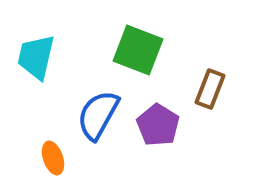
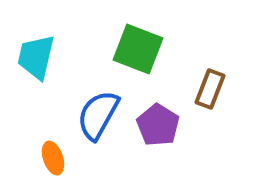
green square: moved 1 px up
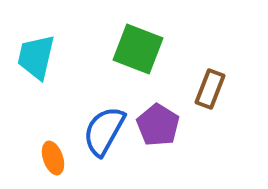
blue semicircle: moved 6 px right, 16 px down
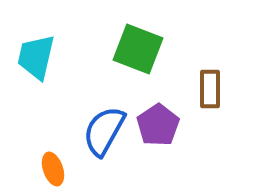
brown rectangle: rotated 21 degrees counterclockwise
purple pentagon: rotated 6 degrees clockwise
orange ellipse: moved 11 px down
